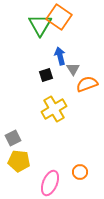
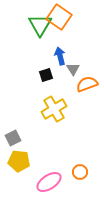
pink ellipse: moved 1 px left, 1 px up; rotated 35 degrees clockwise
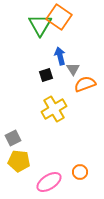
orange semicircle: moved 2 px left
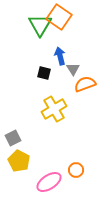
black square: moved 2 px left, 2 px up; rotated 32 degrees clockwise
yellow pentagon: rotated 20 degrees clockwise
orange circle: moved 4 px left, 2 px up
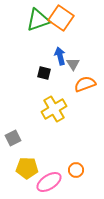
orange square: moved 2 px right, 1 px down
green triangle: moved 2 px left, 5 px up; rotated 40 degrees clockwise
gray triangle: moved 5 px up
yellow pentagon: moved 8 px right, 7 px down; rotated 25 degrees counterclockwise
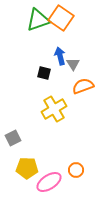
orange semicircle: moved 2 px left, 2 px down
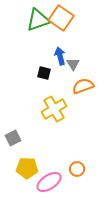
orange circle: moved 1 px right, 1 px up
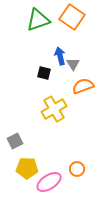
orange square: moved 11 px right, 1 px up
gray square: moved 2 px right, 3 px down
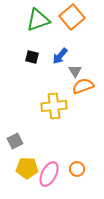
orange square: rotated 15 degrees clockwise
blue arrow: rotated 126 degrees counterclockwise
gray triangle: moved 2 px right, 7 px down
black square: moved 12 px left, 16 px up
yellow cross: moved 3 px up; rotated 25 degrees clockwise
pink ellipse: moved 8 px up; rotated 30 degrees counterclockwise
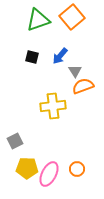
yellow cross: moved 1 px left
